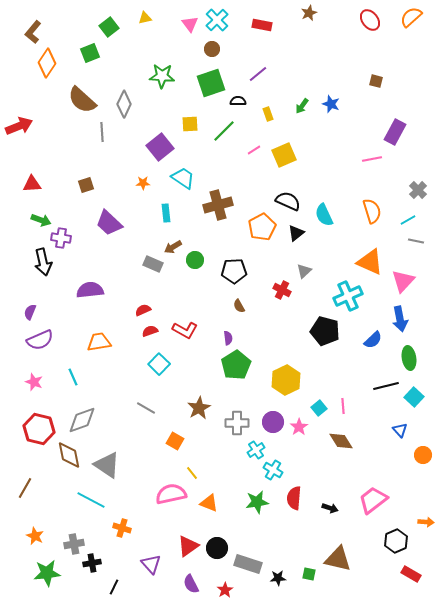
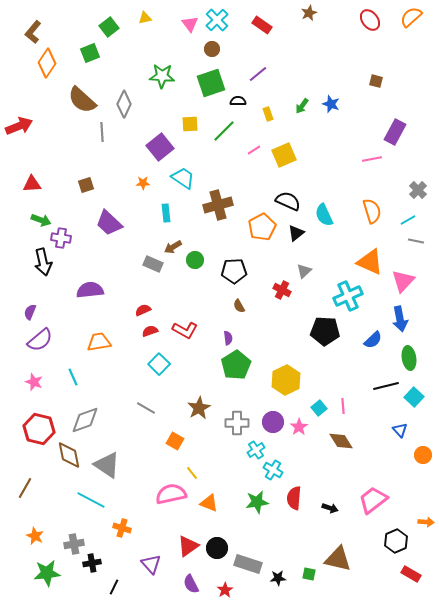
red rectangle at (262, 25): rotated 24 degrees clockwise
black pentagon at (325, 331): rotated 12 degrees counterclockwise
purple semicircle at (40, 340): rotated 16 degrees counterclockwise
gray diamond at (82, 420): moved 3 px right
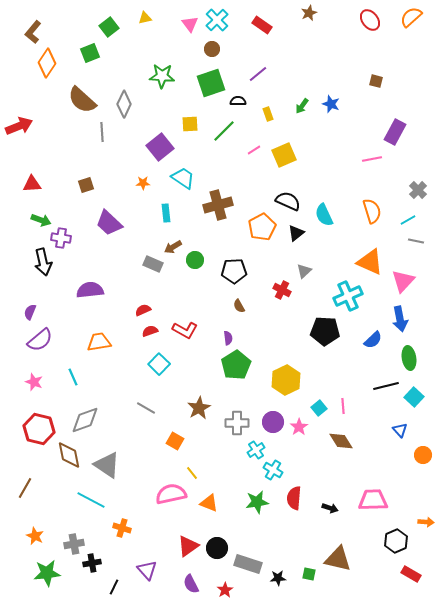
pink trapezoid at (373, 500): rotated 36 degrees clockwise
purple triangle at (151, 564): moved 4 px left, 6 px down
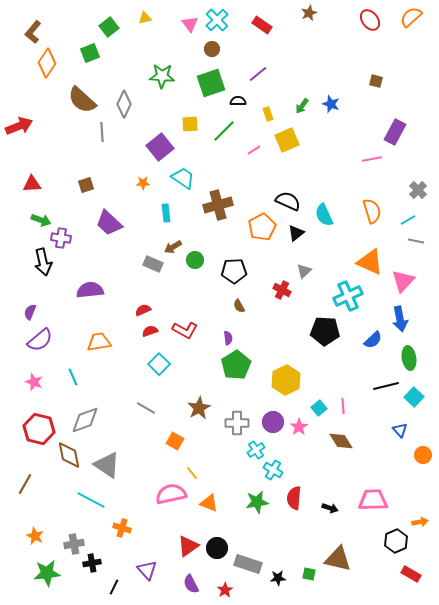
yellow square at (284, 155): moved 3 px right, 15 px up
brown line at (25, 488): moved 4 px up
orange arrow at (426, 522): moved 6 px left; rotated 14 degrees counterclockwise
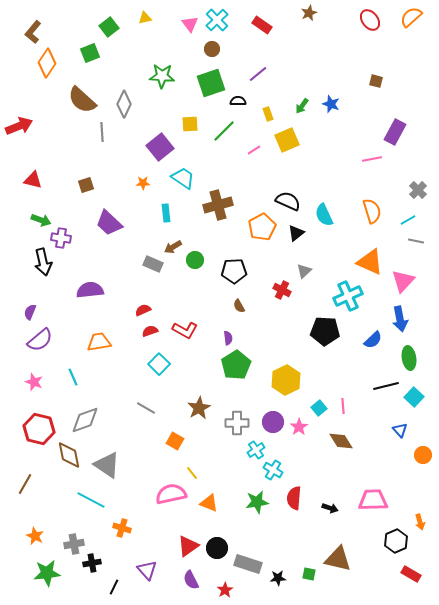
red triangle at (32, 184): moved 1 px right, 4 px up; rotated 18 degrees clockwise
orange arrow at (420, 522): rotated 84 degrees clockwise
purple semicircle at (191, 584): moved 4 px up
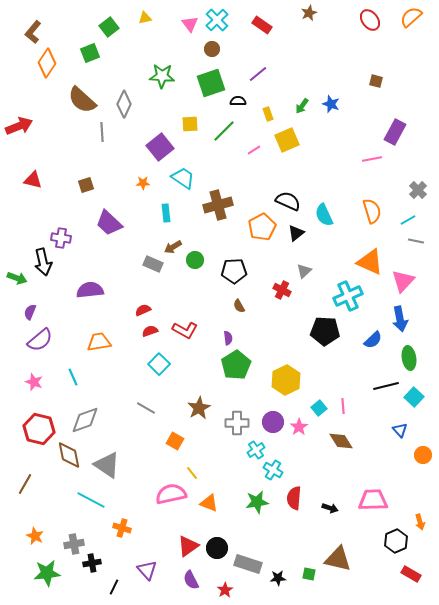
green arrow at (41, 220): moved 24 px left, 58 px down
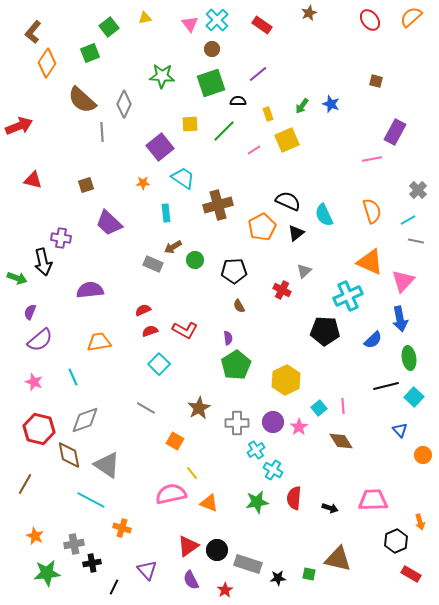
black circle at (217, 548): moved 2 px down
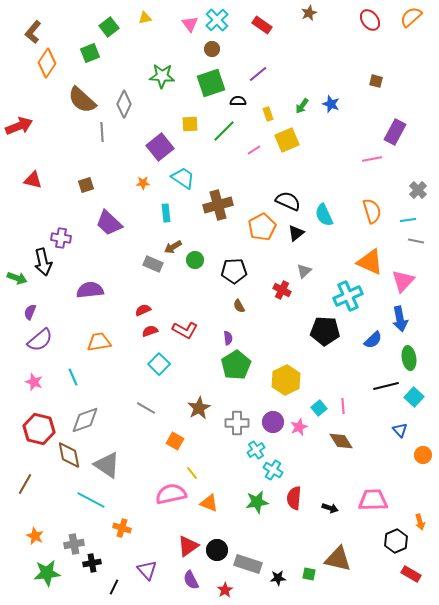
cyan line at (408, 220): rotated 21 degrees clockwise
pink star at (299, 427): rotated 12 degrees clockwise
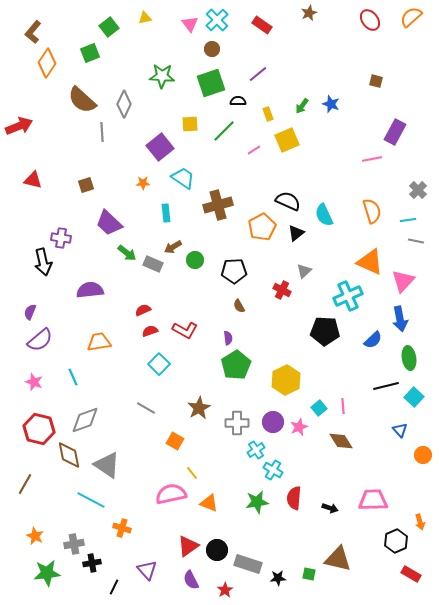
green arrow at (17, 278): moved 110 px right, 25 px up; rotated 18 degrees clockwise
